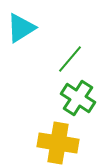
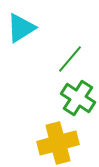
yellow cross: rotated 24 degrees counterclockwise
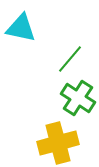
cyan triangle: rotated 44 degrees clockwise
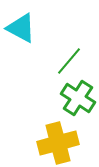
cyan triangle: rotated 16 degrees clockwise
green line: moved 1 px left, 2 px down
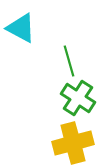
green line: rotated 56 degrees counterclockwise
yellow cross: moved 15 px right
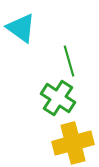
cyan triangle: rotated 8 degrees clockwise
green cross: moved 20 px left
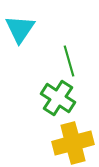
cyan triangle: moved 1 px left, 1 px down; rotated 28 degrees clockwise
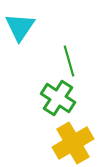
cyan triangle: moved 2 px up
yellow cross: rotated 15 degrees counterclockwise
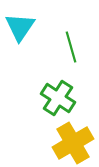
green line: moved 2 px right, 14 px up
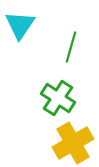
cyan triangle: moved 2 px up
green line: rotated 32 degrees clockwise
